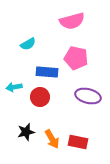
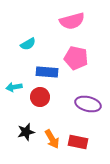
purple ellipse: moved 8 px down
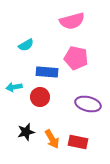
cyan semicircle: moved 2 px left, 1 px down
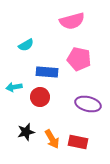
pink pentagon: moved 3 px right, 1 px down
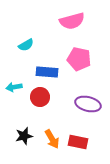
black star: moved 2 px left, 4 px down
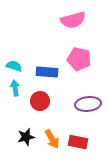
pink semicircle: moved 1 px right, 1 px up
cyan semicircle: moved 12 px left, 21 px down; rotated 133 degrees counterclockwise
cyan arrow: moved 1 px right, 1 px down; rotated 91 degrees clockwise
red circle: moved 4 px down
purple ellipse: rotated 20 degrees counterclockwise
black star: moved 2 px right, 1 px down
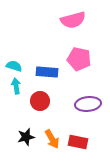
cyan arrow: moved 1 px right, 2 px up
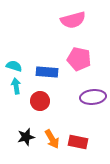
purple ellipse: moved 5 px right, 7 px up
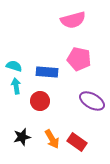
purple ellipse: moved 1 px left, 4 px down; rotated 35 degrees clockwise
black star: moved 4 px left
red rectangle: moved 1 px left; rotated 24 degrees clockwise
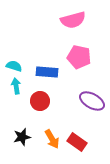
pink pentagon: moved 2 px up
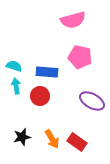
pink pentagon: moved 1 px right
red circle: moved 5 px up
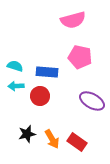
cyan semicircle: moved 1 px right
cyan arrow: rotated 84 degrees counterclockwise
black star: moved 5 px right, 3 px up
